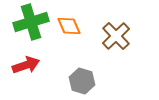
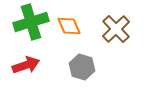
brown cross: moved 7 px up
gray hexagon: moved 14 px up
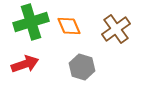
brown cross: rotated 8 degrees clockwise
red arrow: moved 1 px left, 1 px up
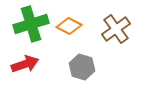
green cross: moved 2 px down
orange diamond: rotated 40 degrees counterclockwise
